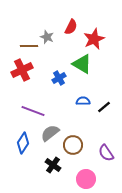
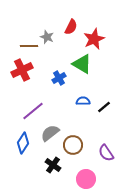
purple line: rotated 60 degrees counterclockwise
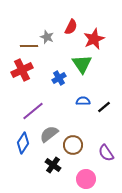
green triangle: rotated 25 degrees clockwise
gray semicircle: moved 1 px left, 1 px down
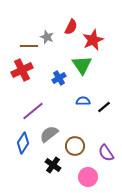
red star: moved 1 px left, 1 px down
green triangle: moved 1 px down
brown circle: moved 2 px right, 1 px down
pink circle: moved 2 px right, 2 px up
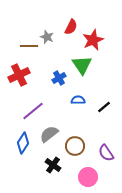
red cross: moved 3 px left, 5 px down
blue semicircle: moved 5 px left, 1 px up
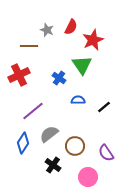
gray star: moved 7 px up
blue cross: rotated 24 degrees counterclockwise
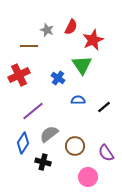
blue cross: moved 1 px left
black cross: moved 10 px left, 3 px up; rotated 21 degrees counterclockwise
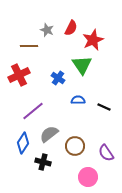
red semicircle: moved 1 px down
black line: rotated 64 degrees clockwise
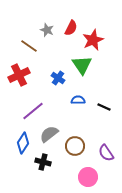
brown line: rotated 36 degrees clockwise
